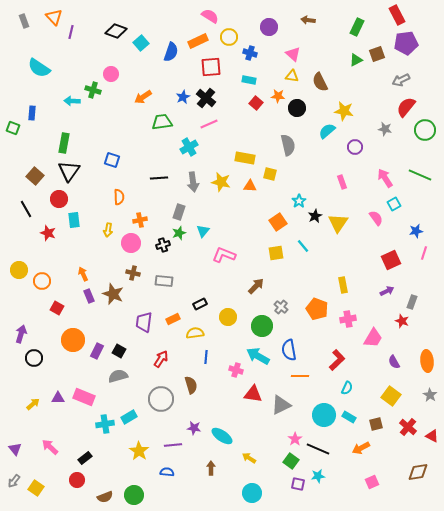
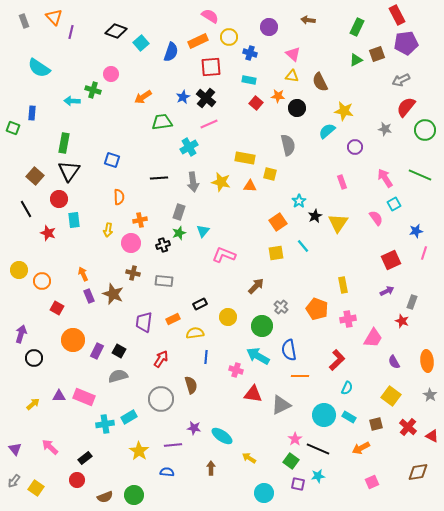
purple triangle at (58, 398): moved 1 px right, 2 px up
cyan circle at (252, 493): moved 12 px right
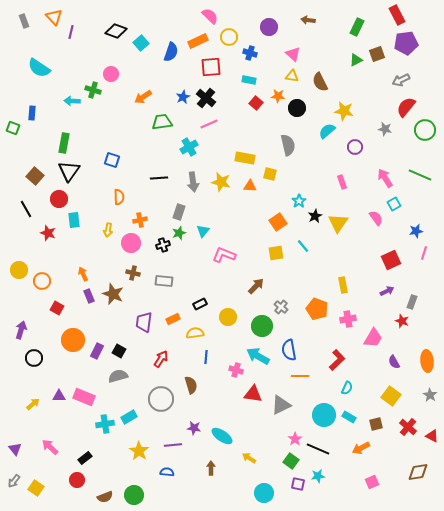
pink semicircle at (210, 16): rotated 12 degrees clockwise
purple arrow at (21, 334): moved 4 px up
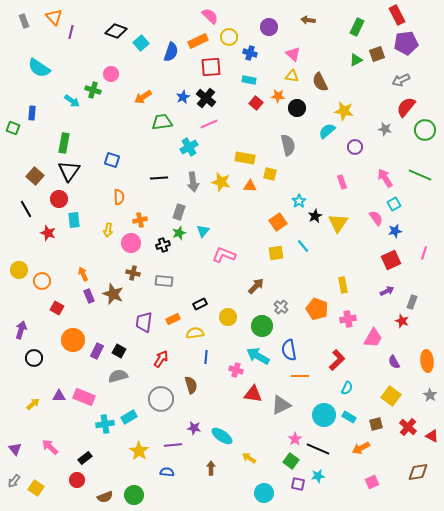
cyan arrow at (72, 101): rotated 147 degrees counterclockwise
blue star at (416, 231): moved 21 px left
